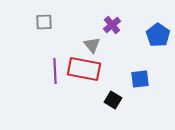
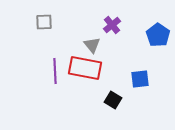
red rectangle: moved 1 px right, 1 px up
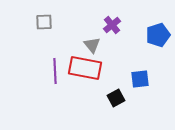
blue pentagon: rotated 20 degrees clockwise
black square: moved 3 px right, 2 px up; rotated 30 degrees clockwise
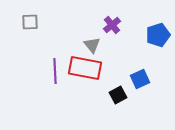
gray square: moved 14 px left
blue square: rotated 18 degrees counterclockwise
black square: moved 2 px right, 3 px up
